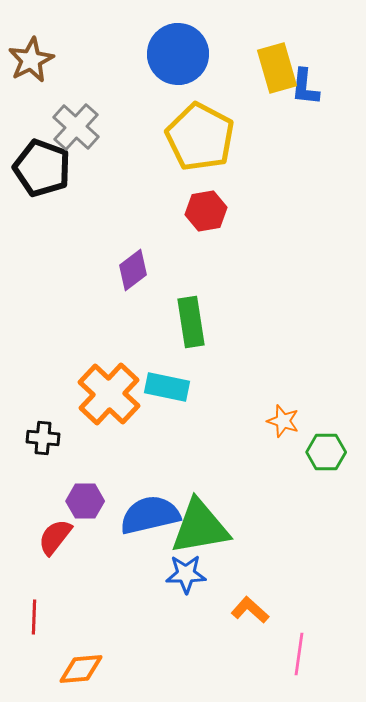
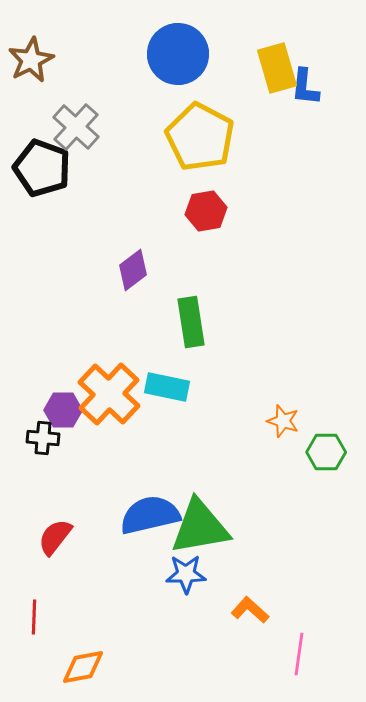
purple hexagon: moved 22 px left, 91 px up
orange diamond: moved 2 px right, 2 px up; rotated 6 degrees counterclockwise
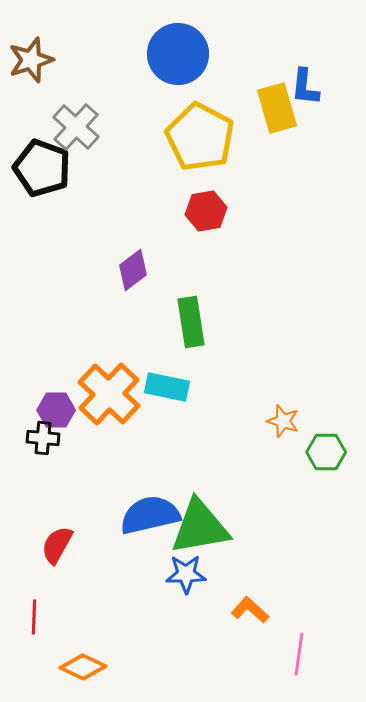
brown star: rotated 9 degrees clockwise
yellow rectangle: moved 40 px down
purple hexagon: moved 7 px left
red semicircle: moved 2 px right, 8 px down; rotated 9 degrees counterclockwise
orange diamond: rotated 36 degrees clockwise
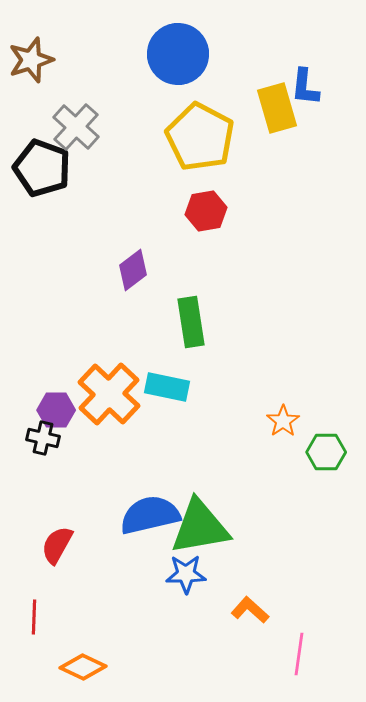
orange star: rotated 20 degrees clockwise
black cross: rotated 8 degrees clockwise
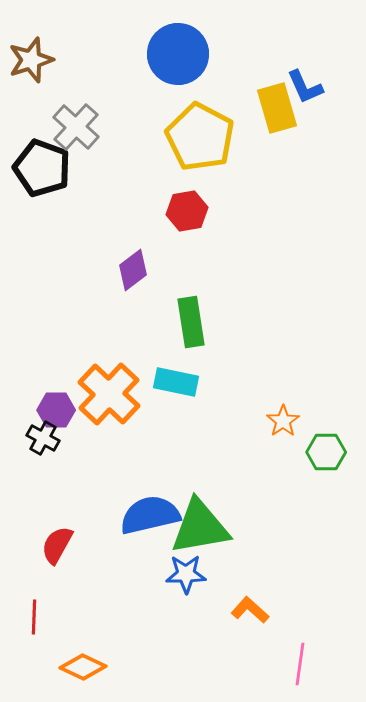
blue L-shape: rotated 30 degrees counterclockwise
red hexagon: moved 19 px left
cyan rectangle: moved 9 px right, 5 px up
black cross: rotated 16 degrees clockwise
pink line: moved 1 px right, 10 px down
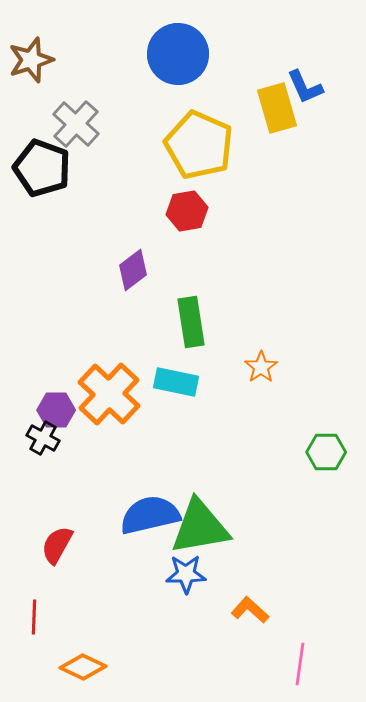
gray cross: moved 3 px up
yellow pentagon: moved 1 px left, 8 px down; rotated 4 degrees counterclockwise
orange star: moved 22 px left, 54 px up
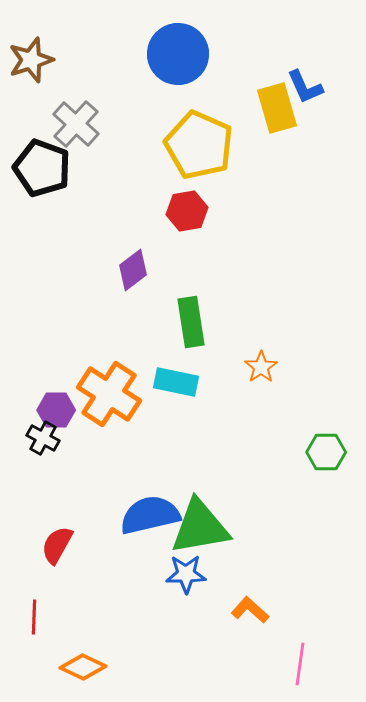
orange cross: rotated 10 degrees counterclockwise
